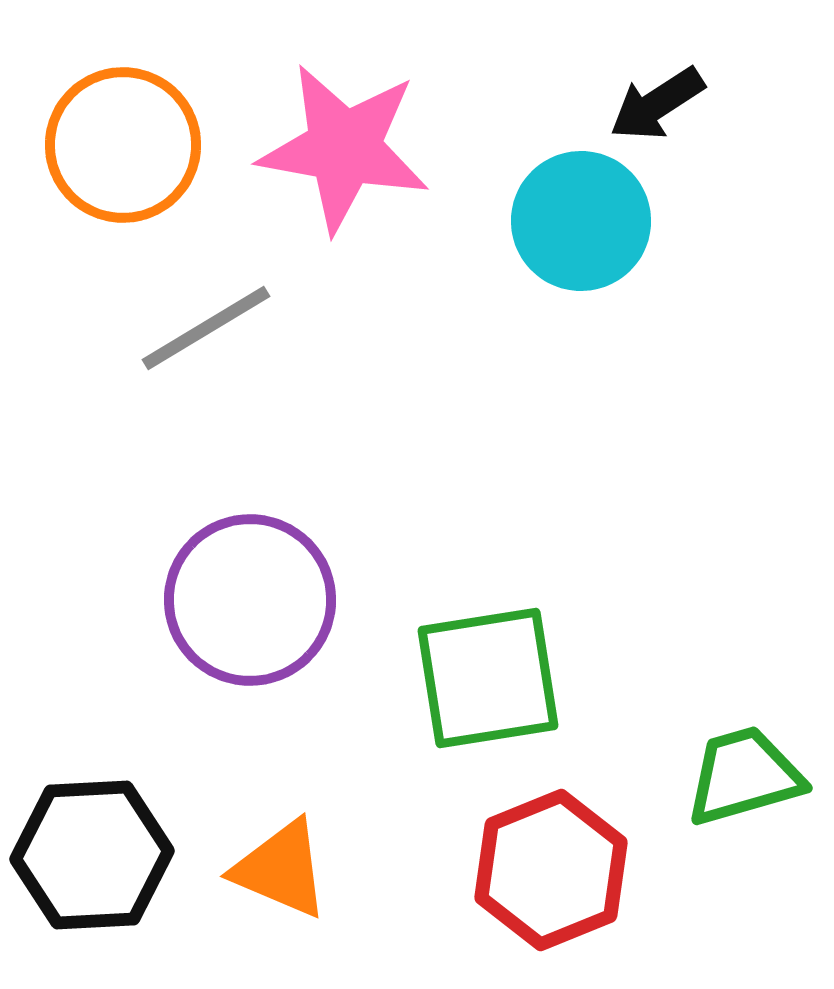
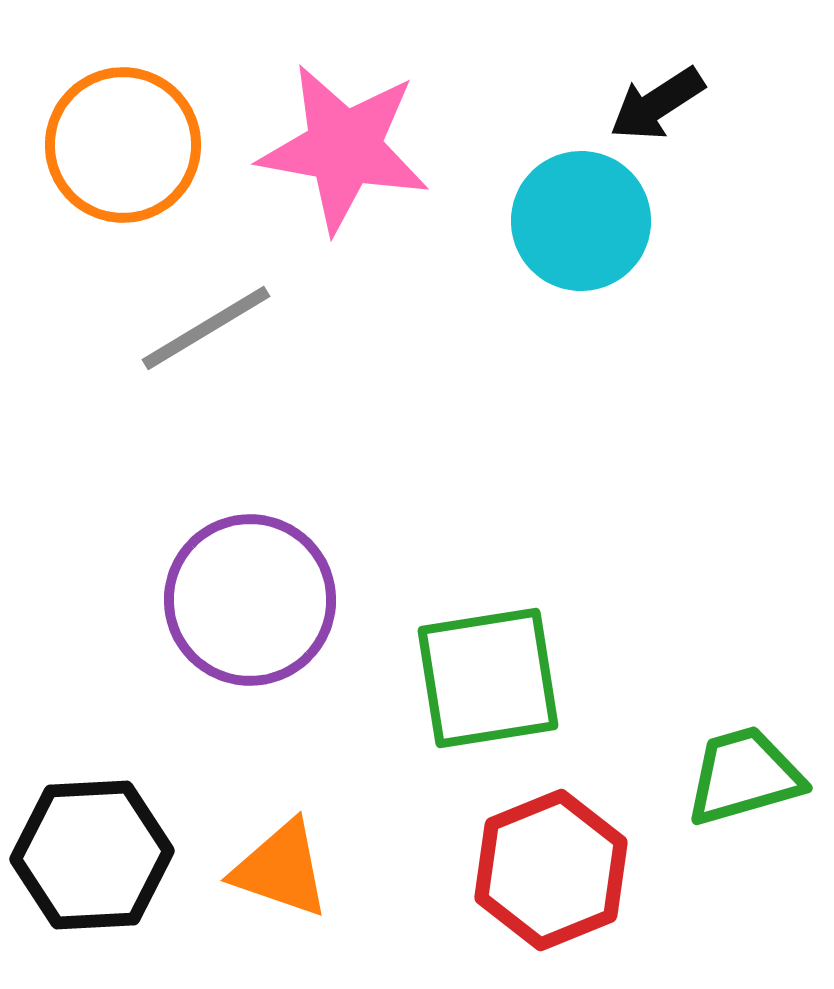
orange triangle: rotated 4 degrees counterclockwise
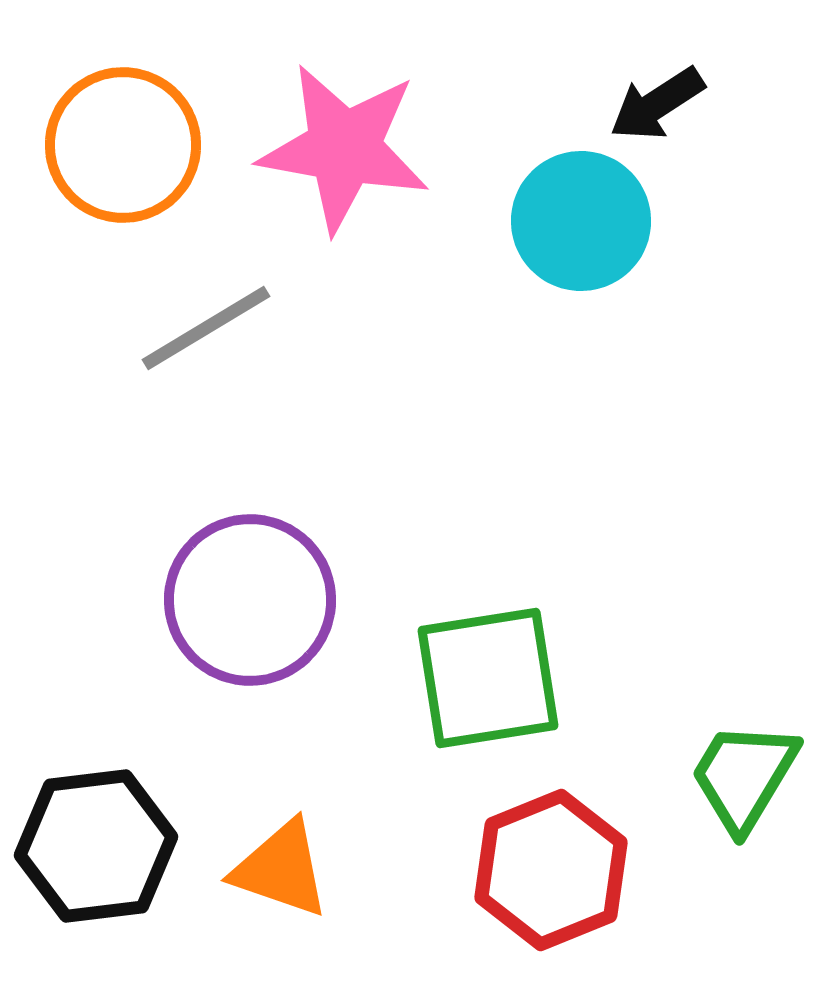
green trapezoid: rotated 43 degrees counterclockwise
black hexagon: moved 4 px right, 9 px up; rotated 4 degrees counterclockwise
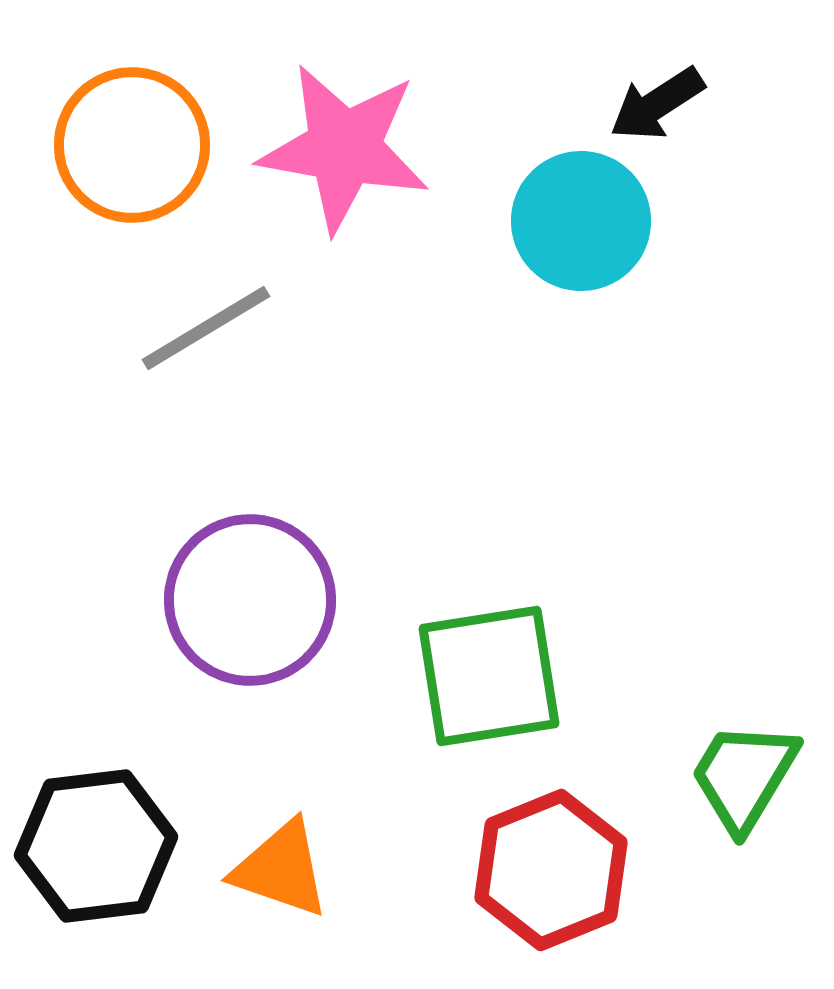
orange circle: moved 9 px right
green square: moved 1 px right, 2 px up
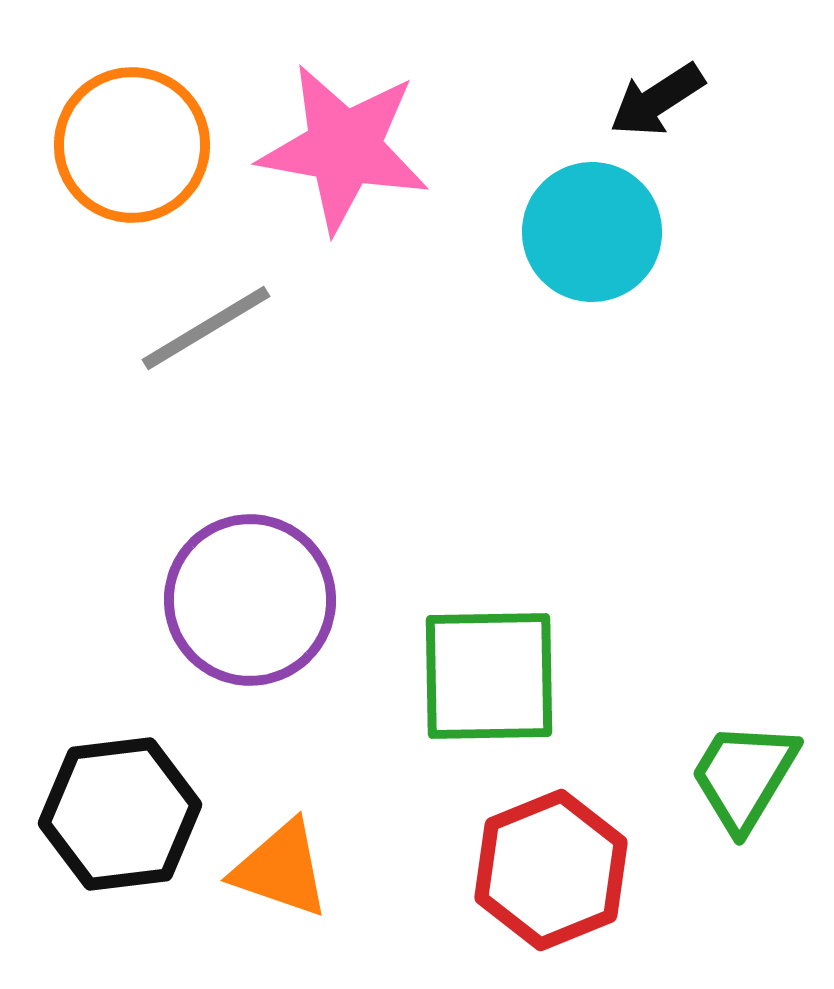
black arrow: moved 4 px up
cyan circle: moved 11 px right, 11 px down
green square: rotated 8 degrees clockwise
black hexagon: moved 24 px right, 32 px up
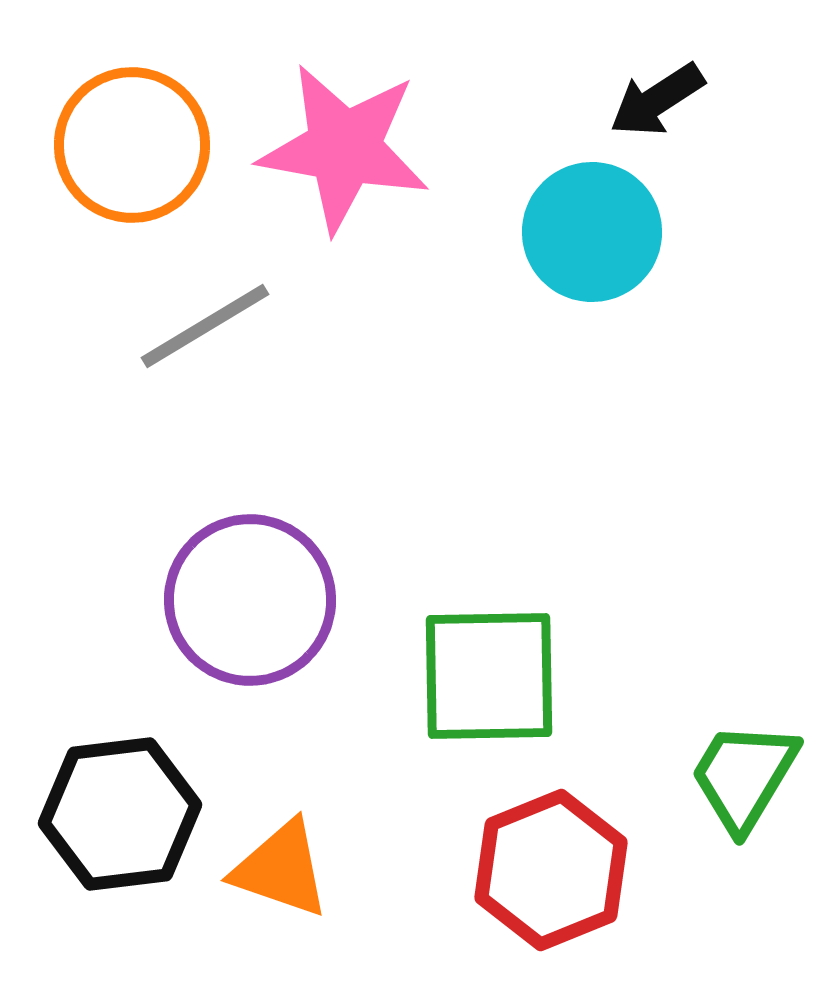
gray line: moved 1 px left, 2 px up
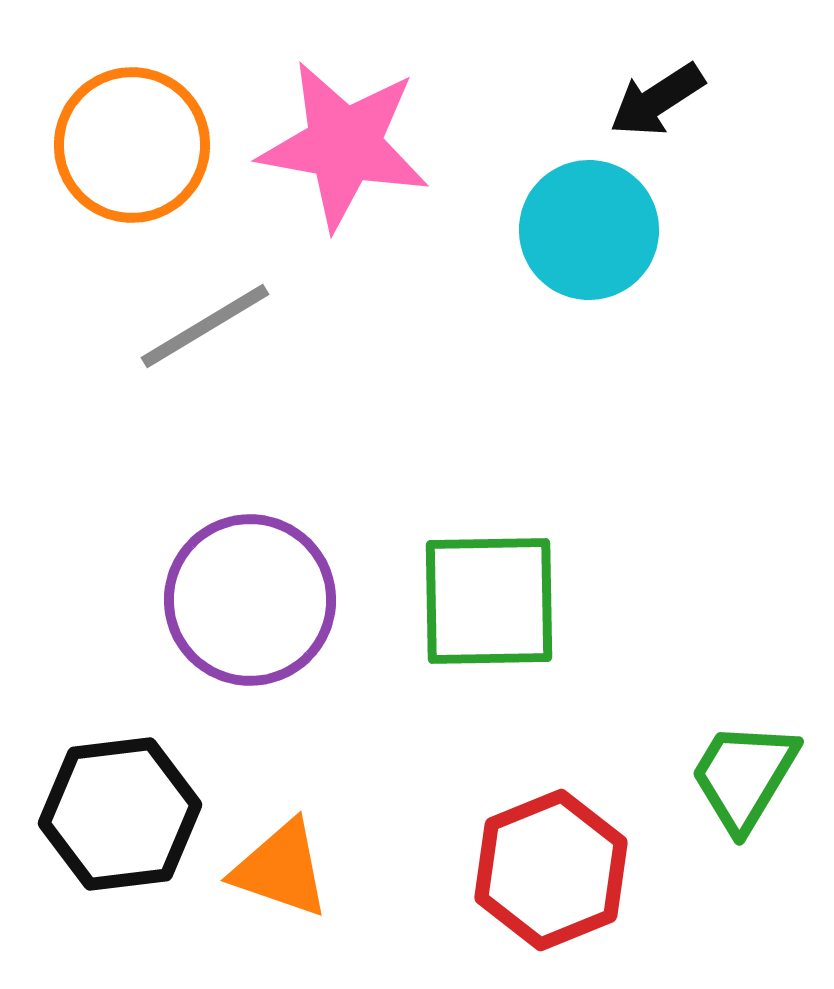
pink star: moved 3 px up
cyan circle: moved 3 px left, 2 px up
green square: moved 75 px up
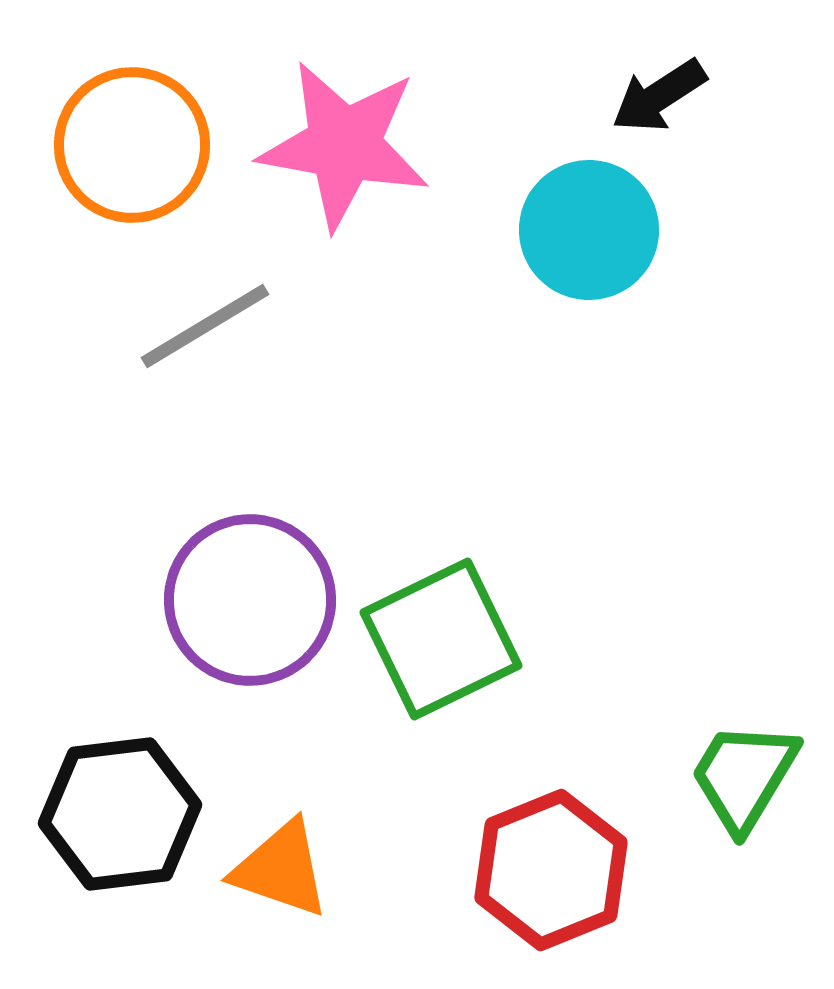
black arrow: moved 2 px right, 4 px up
green square: moved 48 px left, 38 px down; rotated 25 degrees counterclockwise
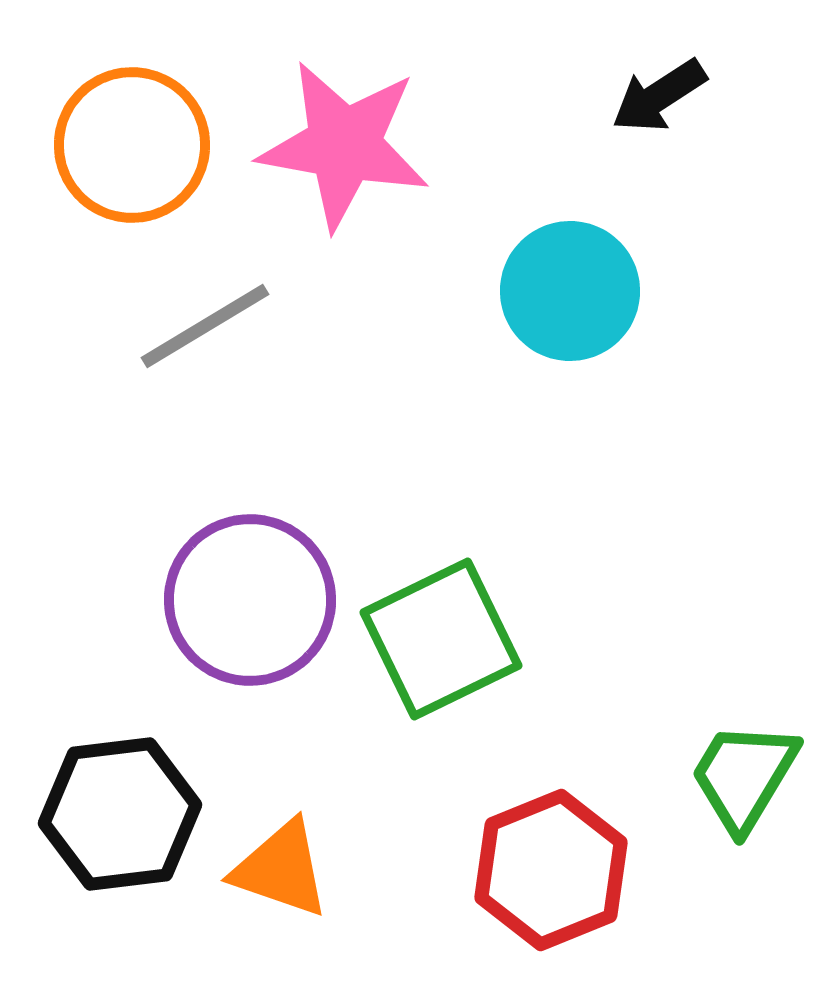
cyan circle: moved 19 px left, 61 px down
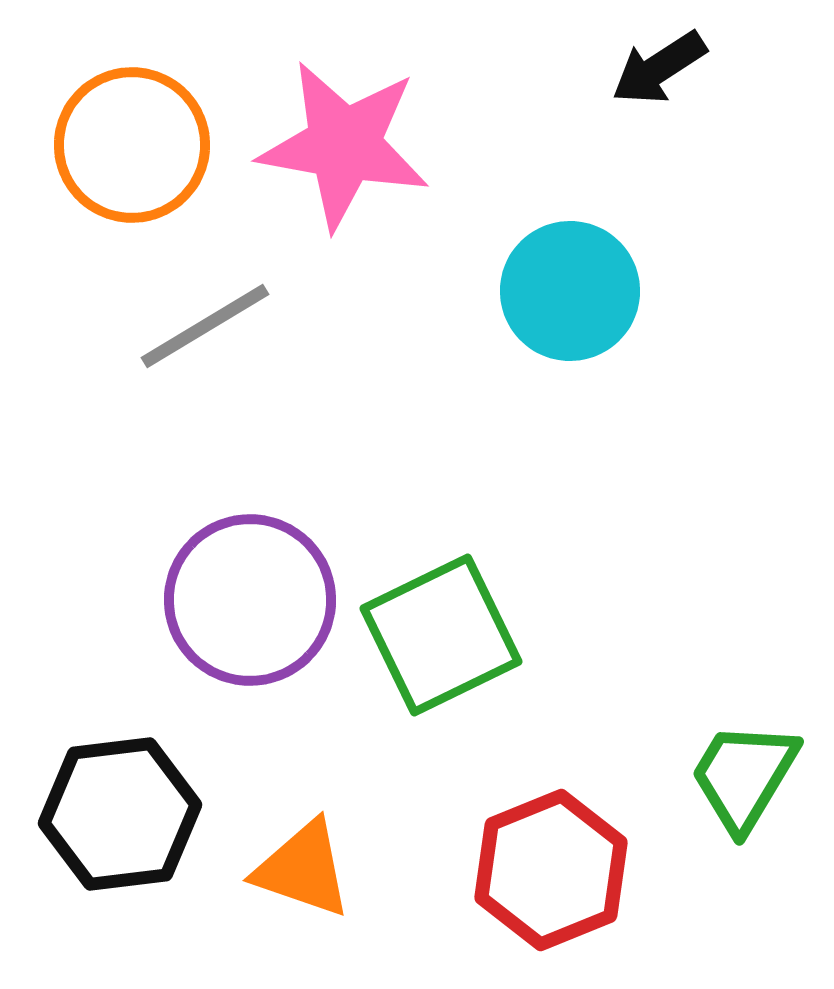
black arrow: moved 28 px up
green square: moved 4 px up
orange triangle: moved 22 px right
